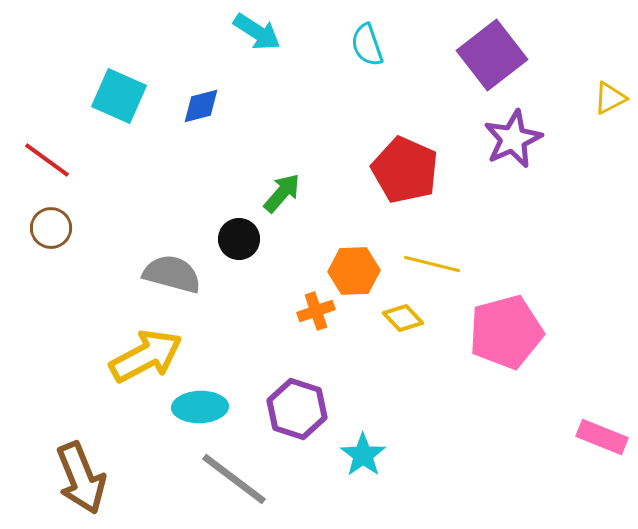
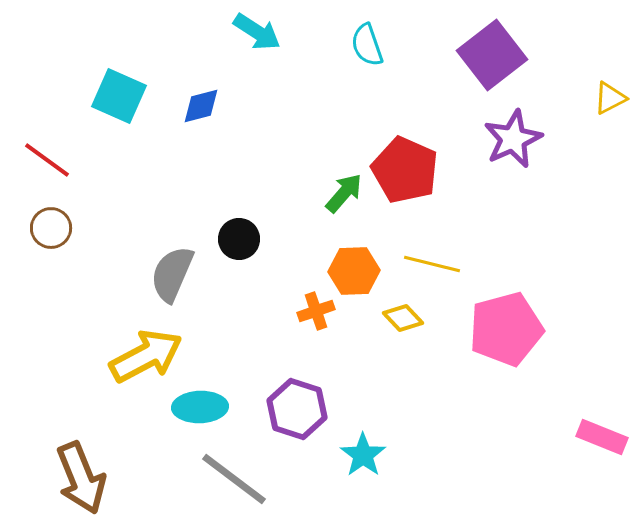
green arrow: moved 62 px right
gray semicircle: rotated 82 degrees counterclockwise
pink pentagon: moved 3 px up
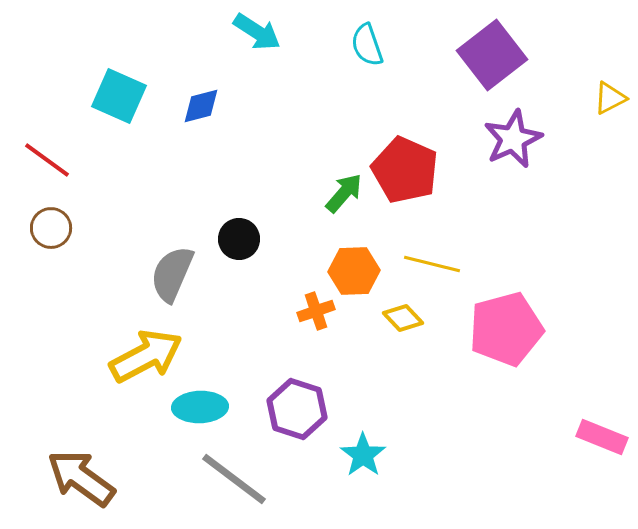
brown arrow: rotated 148 degrees clockwise
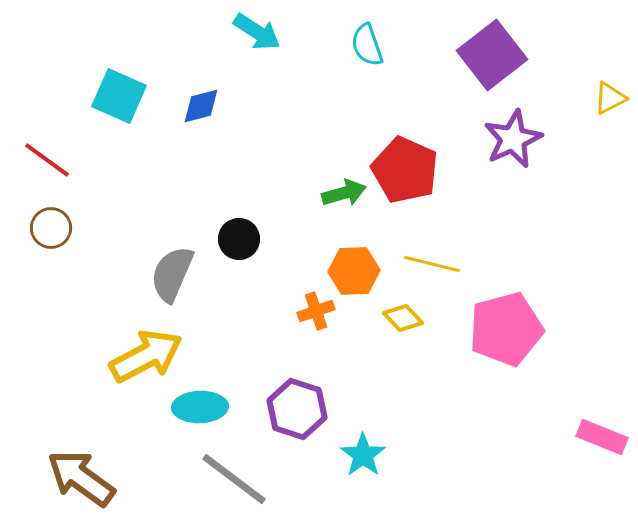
green arrow: rotated 33 degrees clockwise
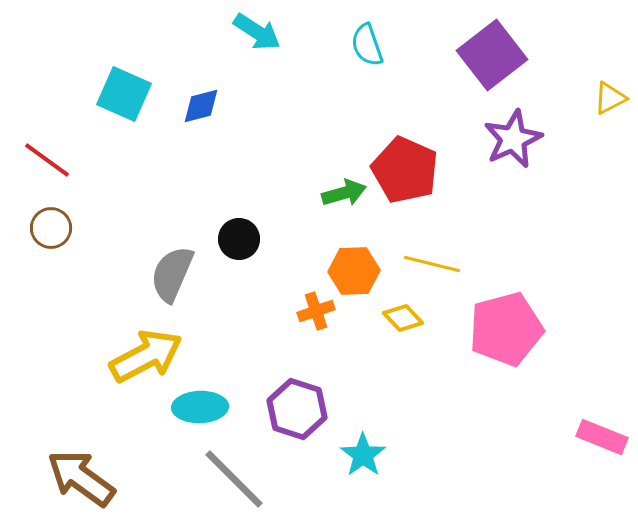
cyan square: moved 5 px right, 2 px up
gray line: rotated 8 degrees clockwise
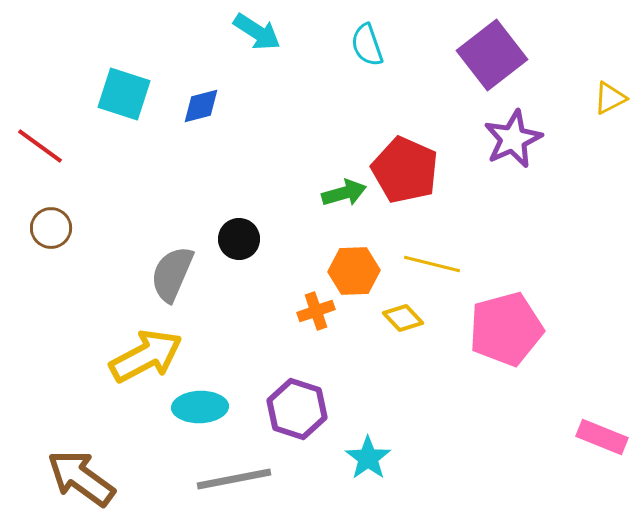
cyan square: rotated 6 degrees counterclockwise
red line: moved 7 px left, 14 px up
cyan star: moved 5 px right, 3 px down
gray line: rotated 56 degrees counterclockwise
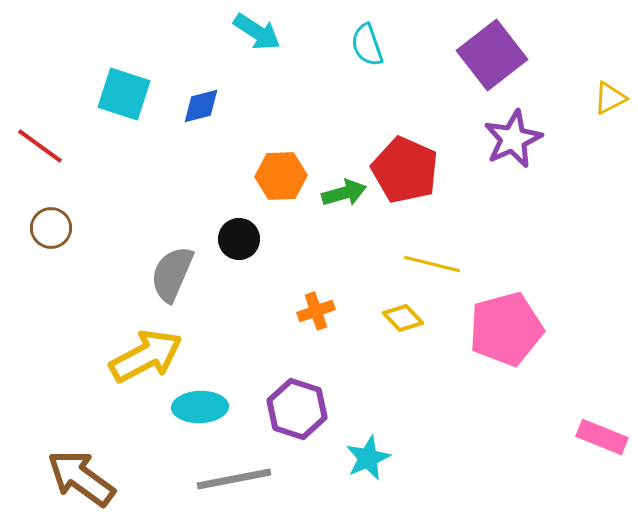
orange hexagon: moved 73 px left, 95 px up
cyan star: rotated 12 degrees clockwise
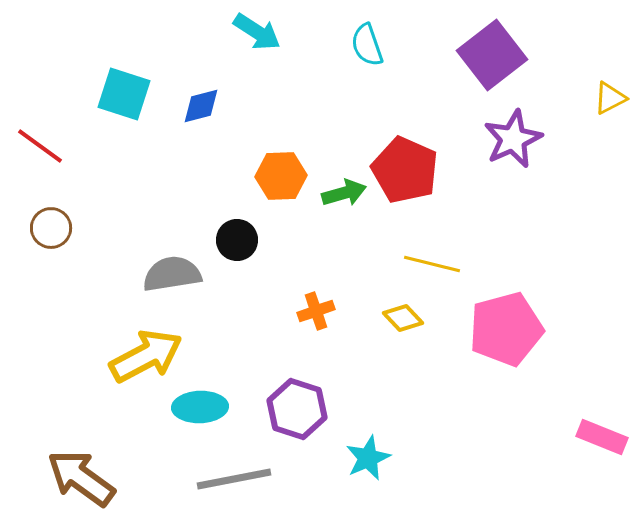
black circle: moved 2 px left, 1 px down
gray semicircle: rotated 58 degrees clockwise
